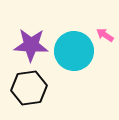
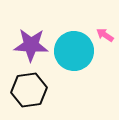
black hexagon: moved 2 px down
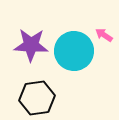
pink arrow: moved 1 px left
black hexagon: moved 8 px right, 8 px down
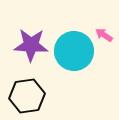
black hexagon: moved 10 px left, 2 px up
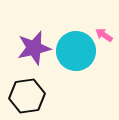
purple star: moved 3 px right, 3 px down; rotated 16 degrees counterclockwise
cyan circle: moved 2 px right
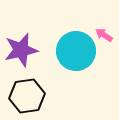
purple star: moved 13 px left, 2 px down
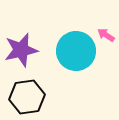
pink arrow: moved 2 px right
black hexagon: moved 1 px down
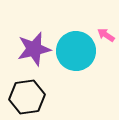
purple star: moved 13 px right, 1 px up
